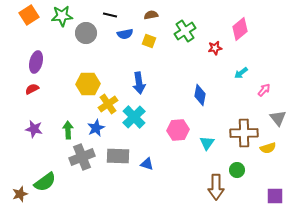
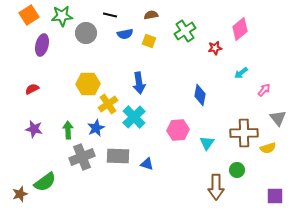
purple ellipse: moved 6 px right, 17 px up
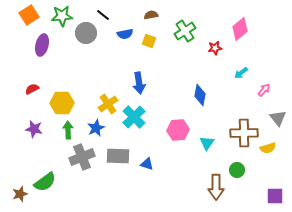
black line: moved 7 px left; rotated 24 degrees clockwise
yellow hexagon: moved 26 px left, 19 px down
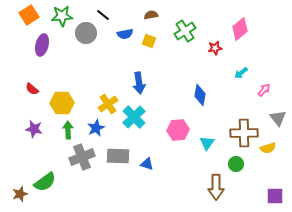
red semicircle: rotated 112 degrees counterclockwise
green circle: moved 1 px left, 6 px up
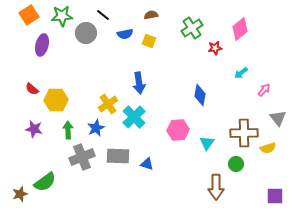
green cross: moved 7 px right, 3 px up
yellow hexagon: moved 6 px left, 3 px up
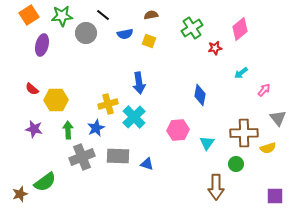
yellow cross: rotated 18 degrees clockwise
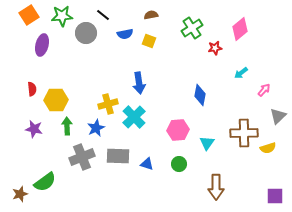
red semicircle: rotated 136 degrees counterclockwise
gray triangle: moved 2 px up; rotated 24 degrees clockwise
green arrow: moved 1 px left, 4 px up
green circle: moved 57 px left
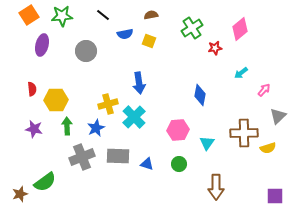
gray circle: moved 18 px down
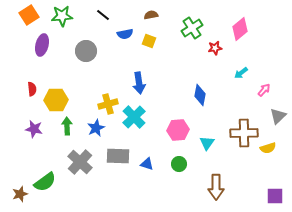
gray cross: moved 2 px left, 5 px down; rotated 25 degrees counterclockwise
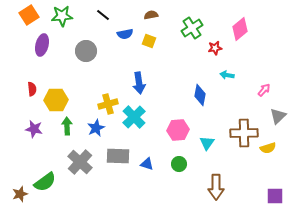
cyan arrow: moved 14 px left, 2 px down; rotated 48 degrees clockwise
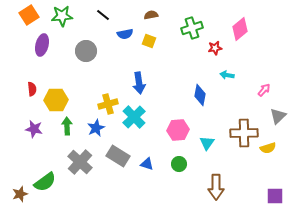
green cross: rotated 15 degrees clockwise
gray rectangle: rotated 30 degrees clockwise
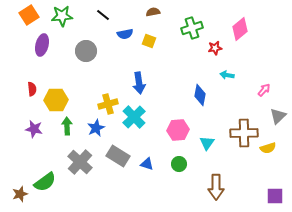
brown semicircle: moved 2 px right, 3 px up
